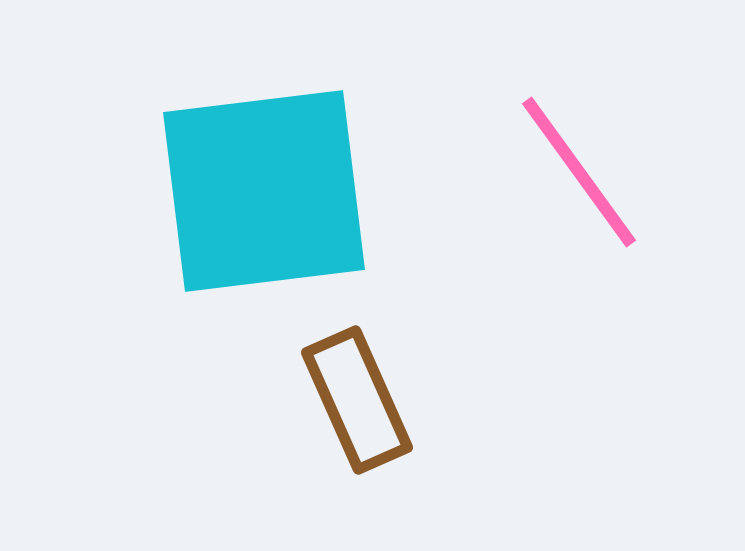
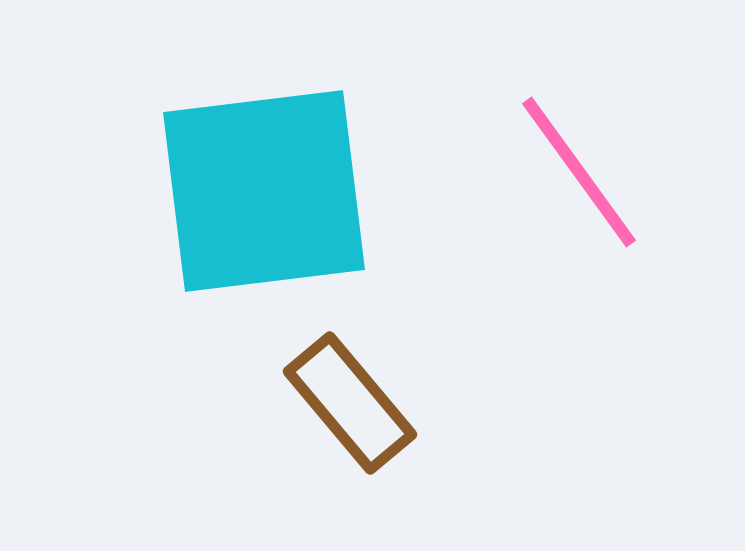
brown rectangle: moved 7 px left, 3 px down; rotated 16 degrees counterclockwise
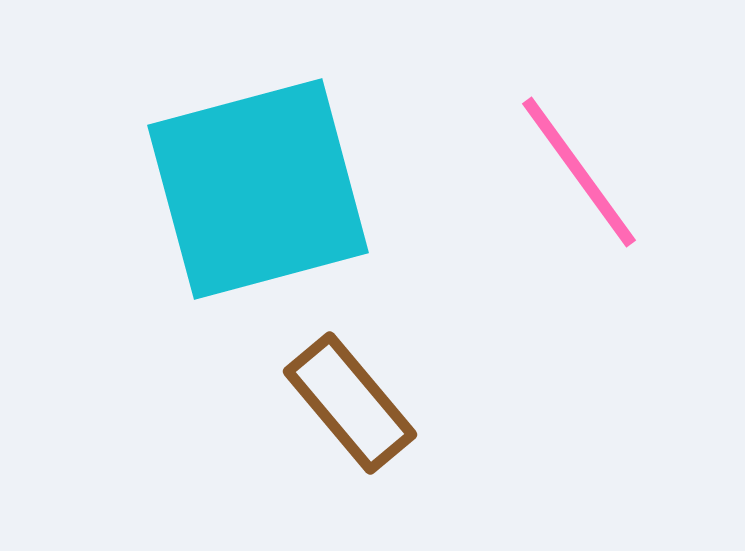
cyan square: moved 6 px left, 2 px up; rotated 8 degrees counterclockwise
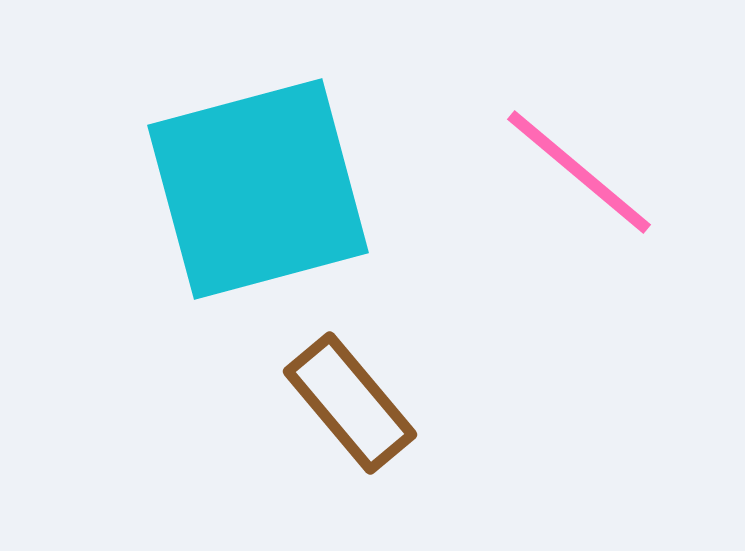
pink line: rotated 14 degrees counterclockwise
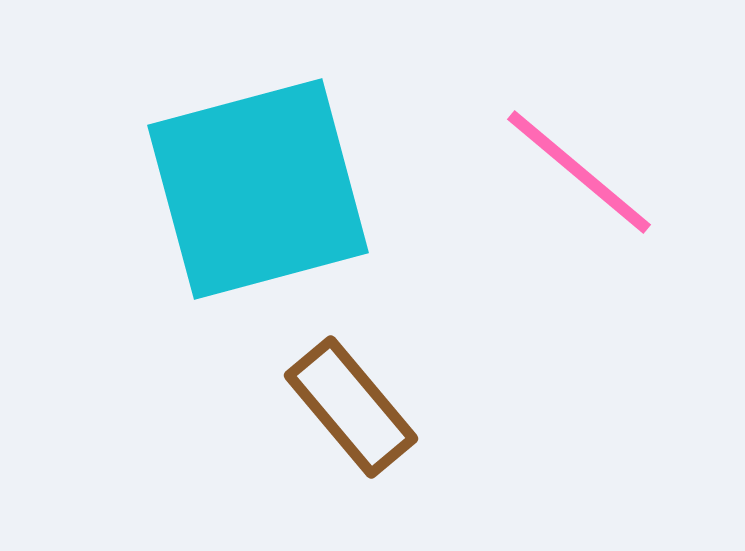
brown rectangle: moved 1 px right, 4 px down
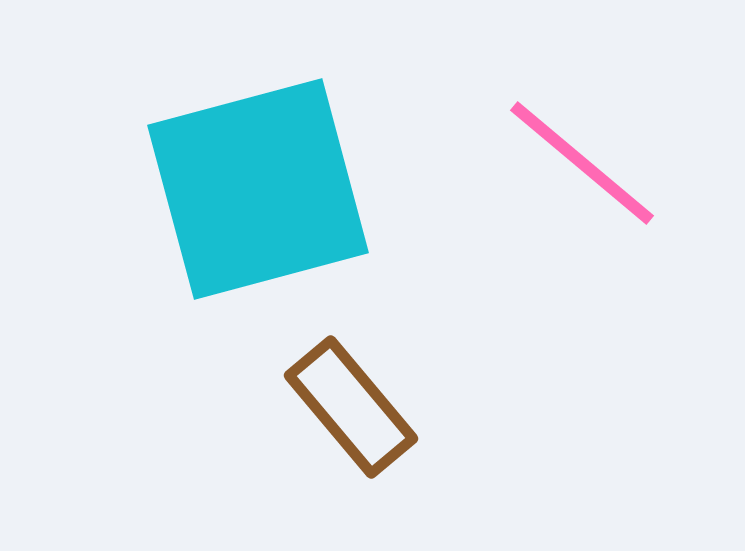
pink line: moved 3 px right, 9 px up
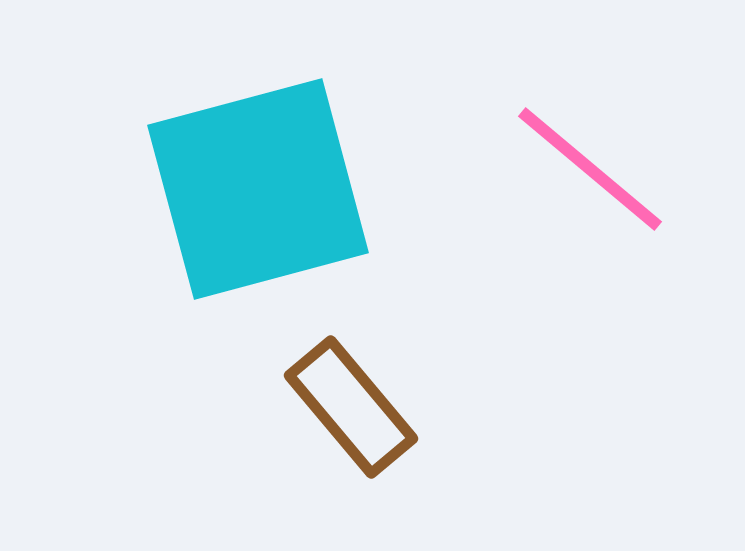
pink line: moved 8 px right, 6 px down
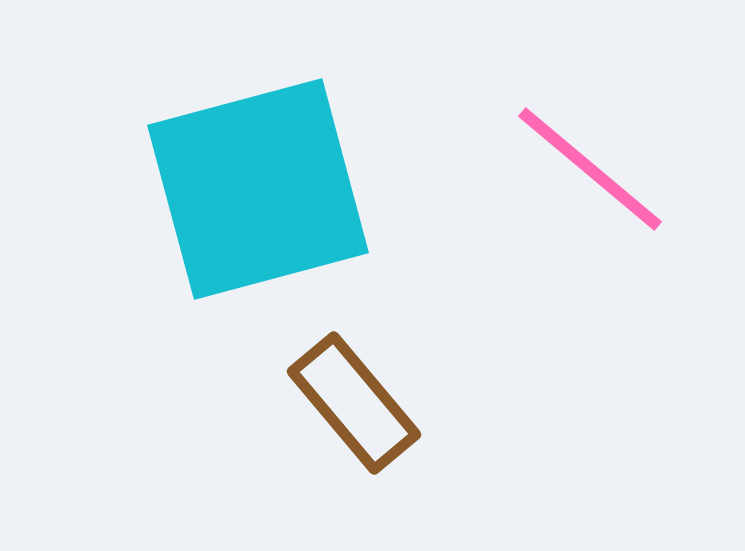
brown rectangle: moved 3 px right, 4 px up
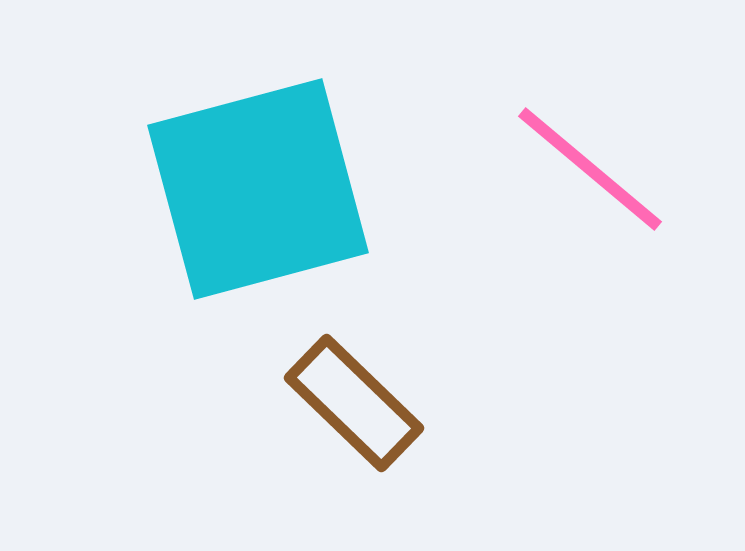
brown rectangle: rotated 6 degrees counterclockwise
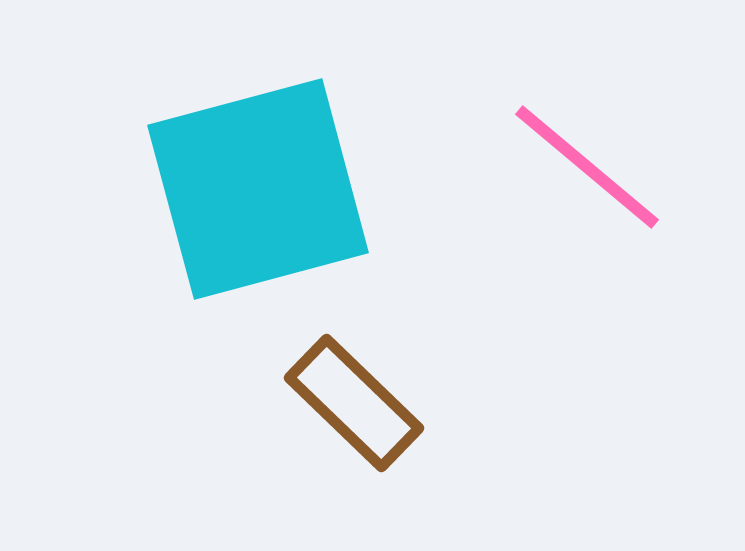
pink line: moved 3 px left, 2 px up
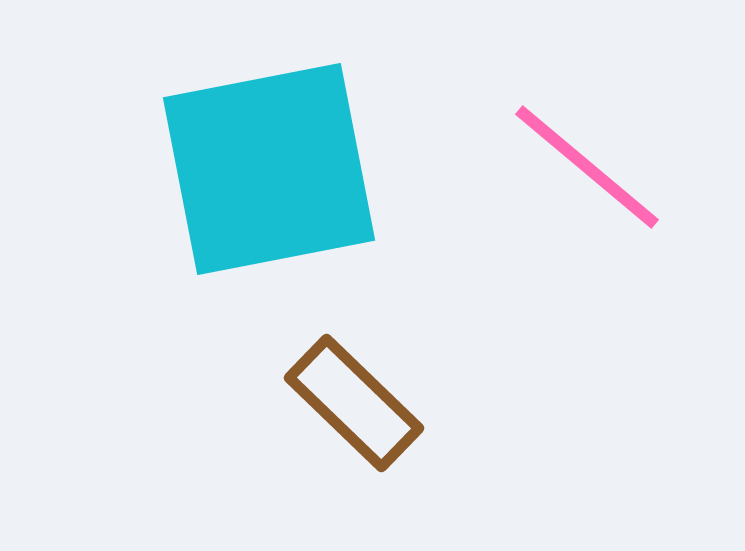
cyan square: moved 11 px right, 20 px up; rotated 4 degrees clockwise
